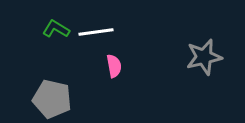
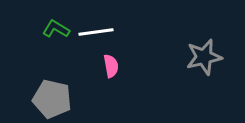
pink semicircle: moved 3 px left
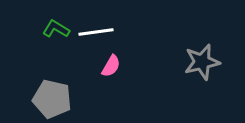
gray star: moved 2 px left, 5 px down
pink semicircle: rotated 40 degrees clockwise
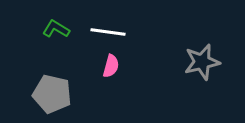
white line: moved 12 px right; rotated 16 degrees clockwise
pink semicircle: rotated 15 degrees counterclockwise
gray pentagon: moved 5 px up
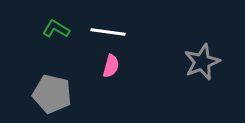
gray star: rotated 9 degrees counterclockwise
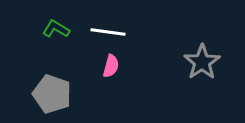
gray star: rotated 12 degrees counterclockwise
gray pentagon: rotated 6 degrees clockwise
